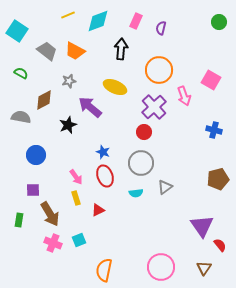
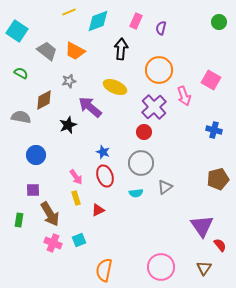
yellow line at (68, 15): moved 1 px right, 3 px up
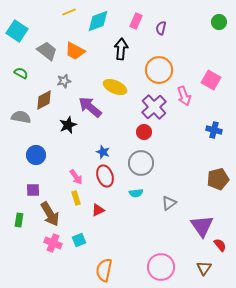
gray star at (69, 81): moved 5 px left
gray triangle at (165, 187): moved 4 px right, 16 px down
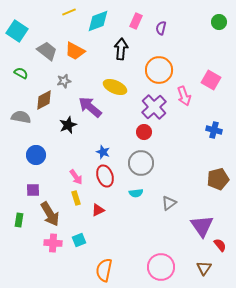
pink cross at (53, 243): rotated 18 degrees counterclockwise
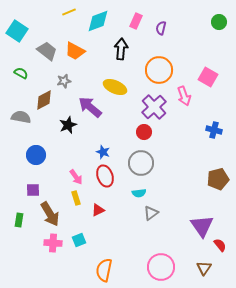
pink square at (211, 80): moved 3 px left, 3 px up
cyan semicircle at (136, 193): moved 3 px right
gray triangle at (169, 203): moved 18 px left, 10 px down
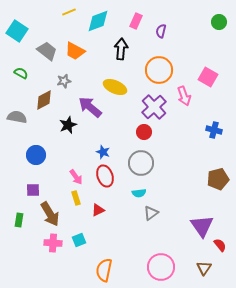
purple semicircle at (161, 28): moved 3 px down
gray semicircle at (21, 117): moved 4 px left
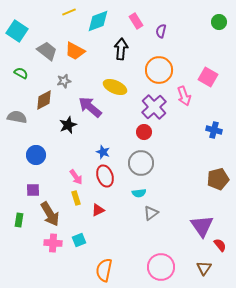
pink rectangle at (136, 21): rotated 56 degrees counterclockwise
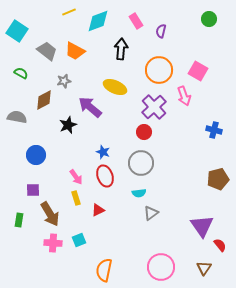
green circle at (219, 22): moved 10 px left, 3 px up
pink square at (208, 77): moved 10 px left, 6 px up
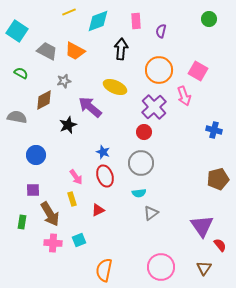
pink rectangle at (136, 21): rotated 28 degrees clockwise
gray trapezoid at (47, 51): rotated 10 degrees counterclockwise
yellow rectangle at (76, 198): moved 4 px left, 1 px down
green rectangle at (19, 220): moved 3 px right, 2 px down
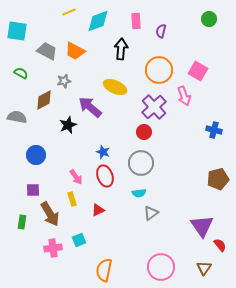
cyan square at (17, 31): rotated 25 degrees counterclockwise
pink cross at (53, 243): moved 5 px down; rotated 12 degrees counterclockwise
